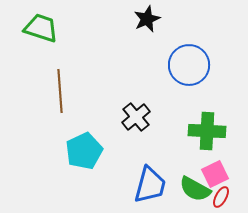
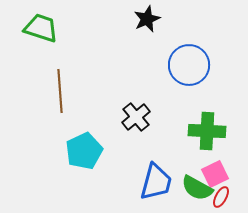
blue trapezoid: moved 6 px right, 3 px up
green semicircle: moved 2 px right, 1 px up
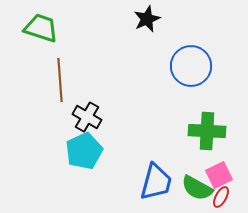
blue circle: moved 2 px right, 1 px down
brown line: moved 11 px up
black cross: moved 49 px left; rotated 20 degrees counterclockwise
pink square: moved 4 px right, 1 px down
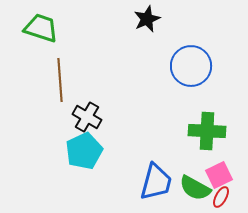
green semicircle: moved 2 px left
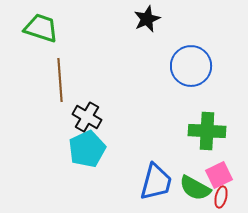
cyan pentagon: moved 3 px right, 2 px up
red ellipse: rotated 15 degrees counterclockwise
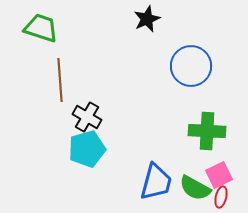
cyan pentagon: rotated 9 degrees clockwise
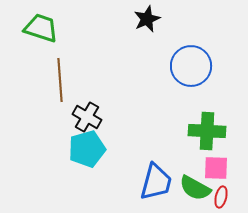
pink square: moved 3 px left, 7 px up; rotated 28 degrees clockwise
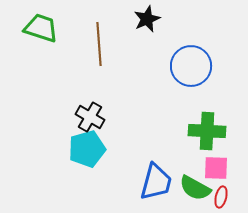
brown line: moved 39 px right, 36 px up
black cross: moved 3 px right
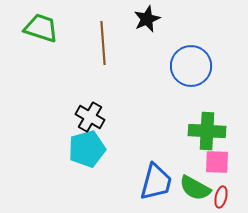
brown line: moved 4 px right, 1 px up
pink square: moved 1 px right, 6 px up
